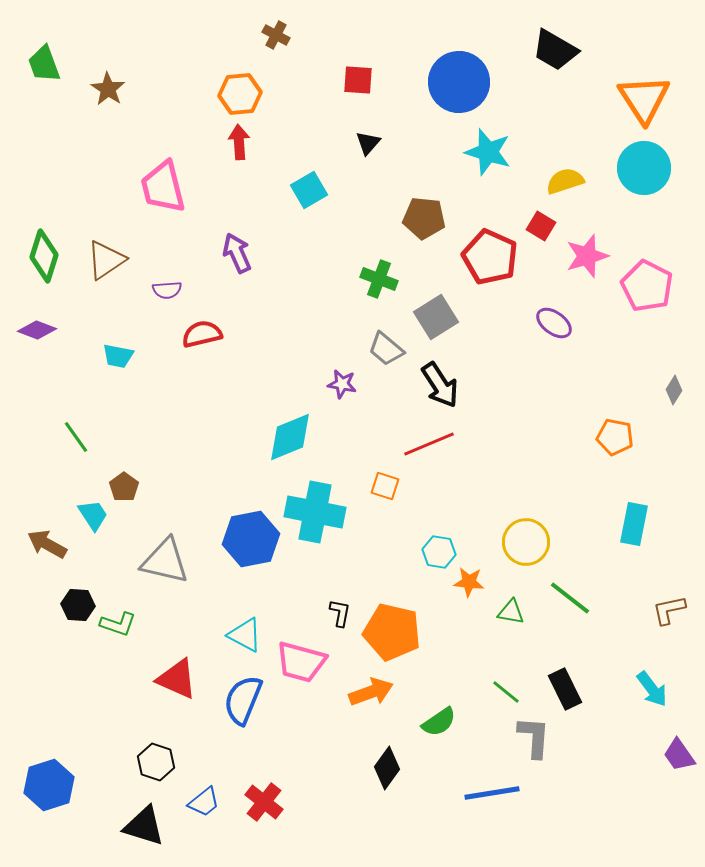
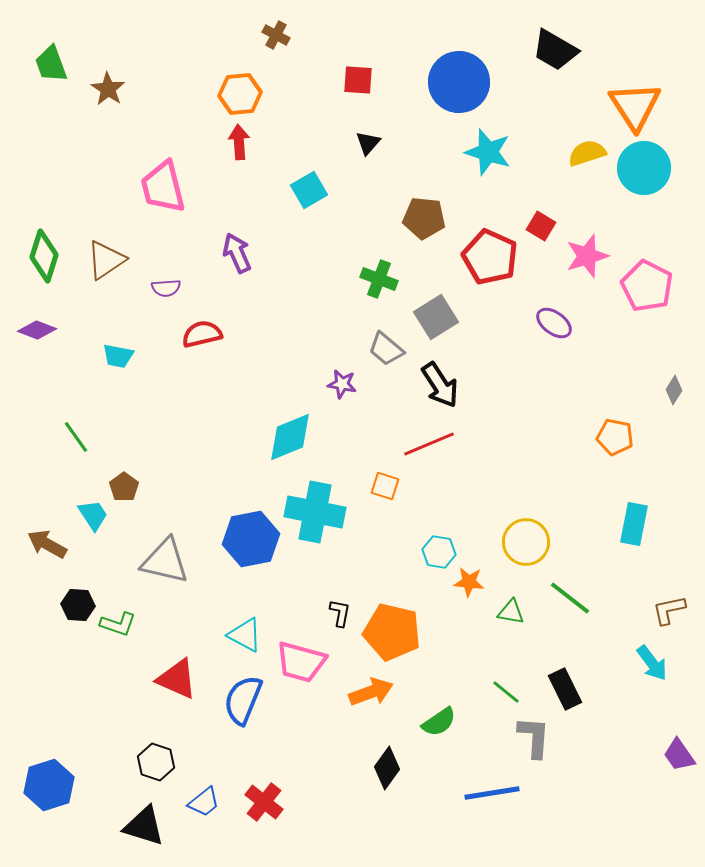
green trapezoid at (44, 64): moved 7 px right
orange triangle at (644, 99): moved 9 px left, 7 px down
yellow semicircle at (565, 181): moved 22 px right, 28 px up
purple semicircle at (167, 290): moved 1 px left, 2 px up
cyan arrow at (652, 689): moved 26 px up
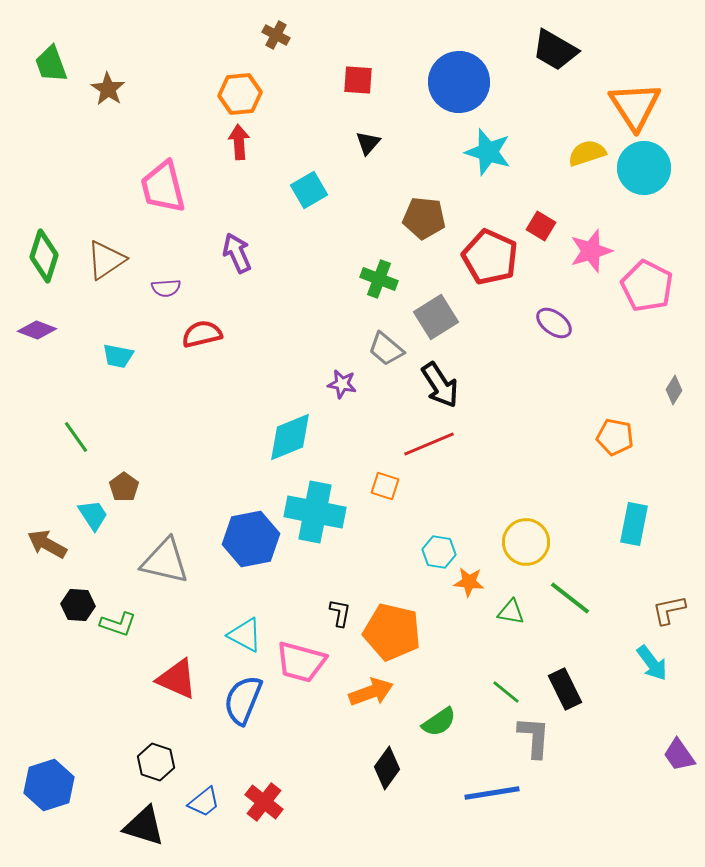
pink star at (587, 256): moved 4 px right, 5 px up
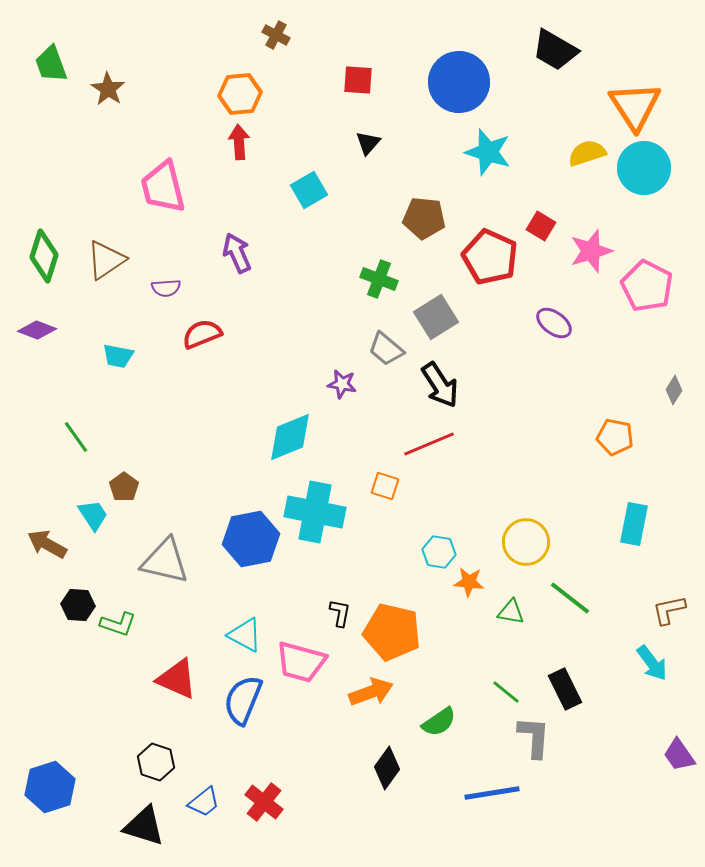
red semicircle at (202, 334): rotated 9 degrees counterclockwise
blue hexagon at (49, 785): moved 1 px right, 2 px down
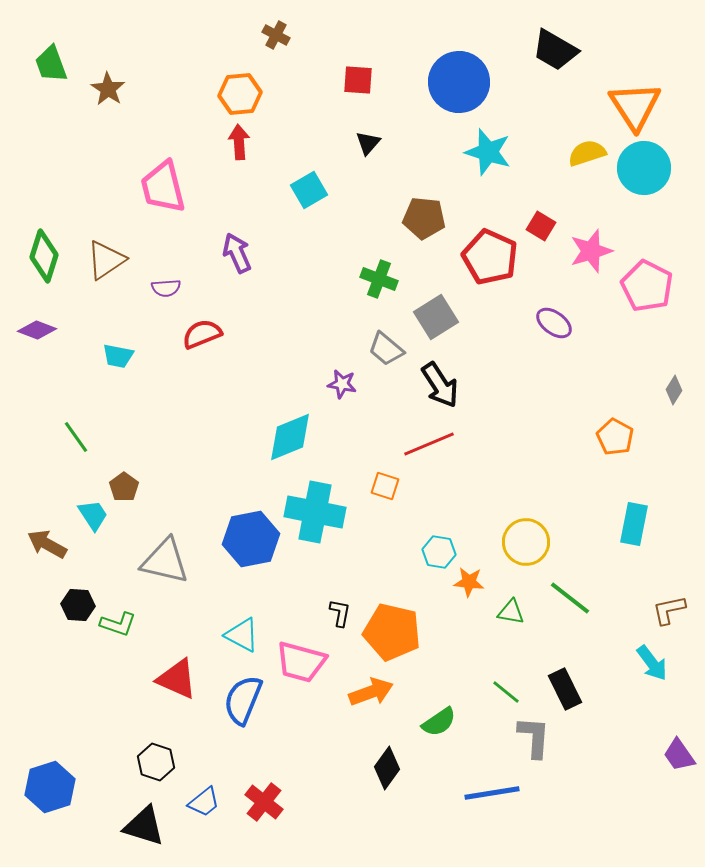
orange pentagon at (615, 437): rotated 18 degrees clockwise
cyan triangle at (245, 635): moved 3 px left
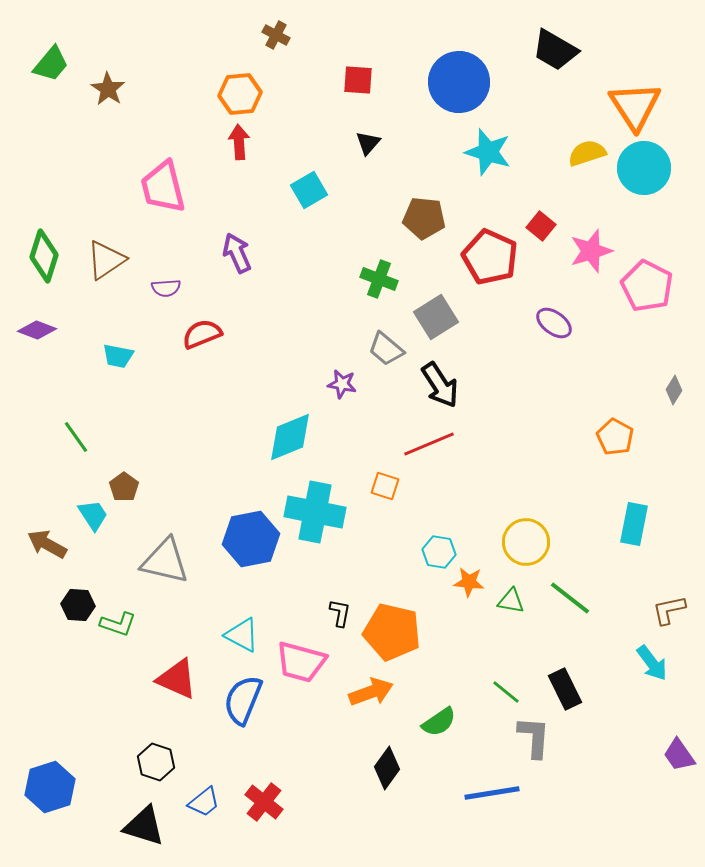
green trapezoid at (51, 64): rotated 120 degrees counterclockwise
red square at (541, 226): rotated 8 degrees clockwise
green triangle at (511, 612): moved 11 px up
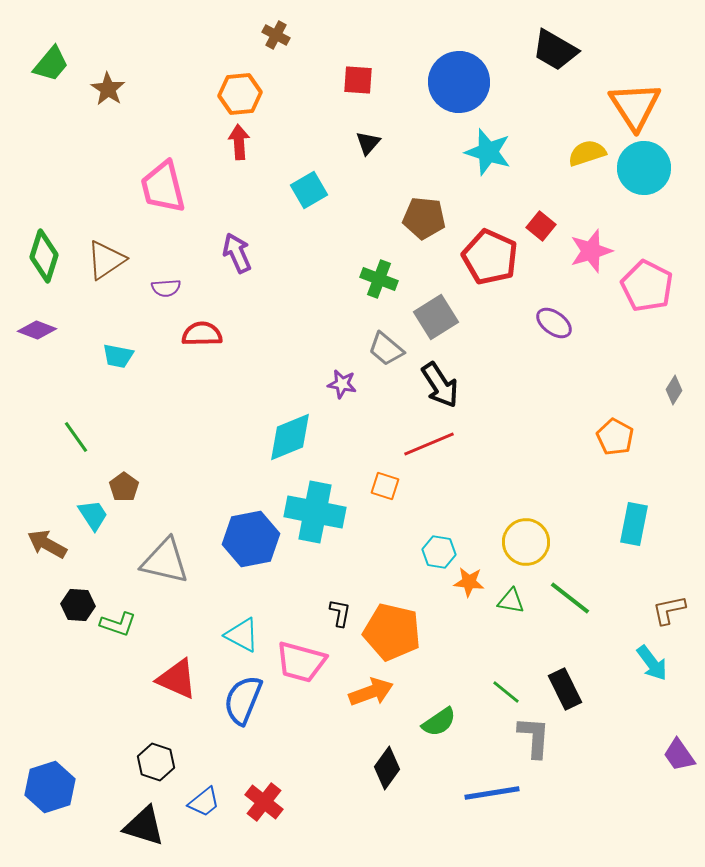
red semicircle at (202, 334): rotated 21 degrees clockwise
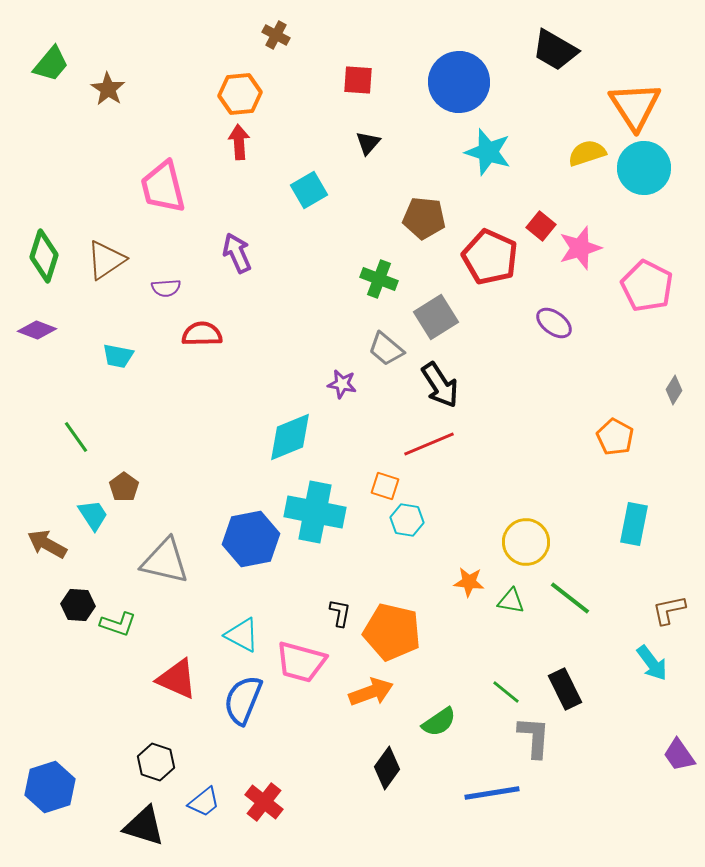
pink star at (591, 251): moved 11 px left, 3 px up
cyan hexagon at (439, 552): moved 32 px left, 32 px up
